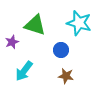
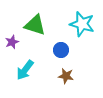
cyan star: moved 3 px right, 1 px down
cyan arrow: moved 1 px right, 1 px up
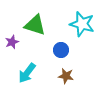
cyan arrow: moved 2 px right, 3 px down
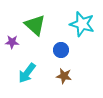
green triangle: rotated 25 degrees clockwise
purple star: rotated 24 degrees clockwise
brown star: moved 2 px left
